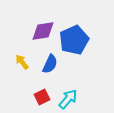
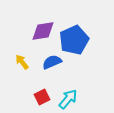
blue semicircle: moved 2 px right, 2 px up; rotated 138 degrees counterclockwise
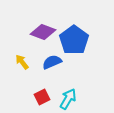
purple diamond: moved 1 px down; rotated 30 degrees clockwise
blue pentagon: rotated 12 degrees counterclockwise
cyan arrow: rotated 10 degrees counterclockwise
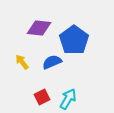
purple diamond: moved 4 px left, 4 px up; rotated 15 degrees counterclockwise
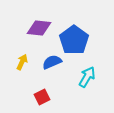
yellow arrow: rotated 63 degrees clockwise
cyan arrow: moved 19 px right, 22 px up
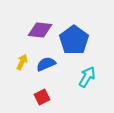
purple diamond: moved 1 px right, 2 px down
blue semicircle: moved 6 px left, 2 px down
